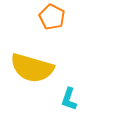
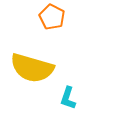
cyan L-shape: moved 1 px left, 1 px up
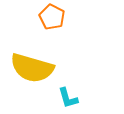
cyan L-shape: rotated 35 degrees counterclockwise
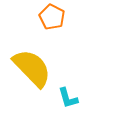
yellow semicircle: rotated 150 degrees counterclockwise
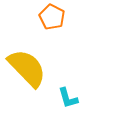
yellow semicircle: moved 5 px left
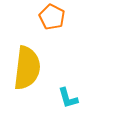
yellow semicircle: rotated 51 degrees clockwise
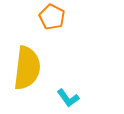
cyan L-shape: rotated 20 degrees counterclockwise
